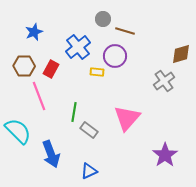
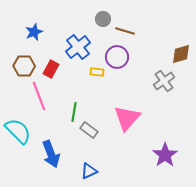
purple circle: moved 2 px right, 1 px down
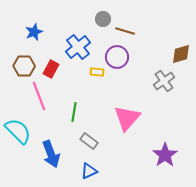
gray rectangle: moved 11 px down
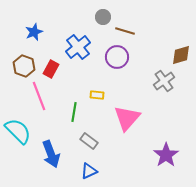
gray circle: moved 2 px up
brown diamond: moved 1 px down
brown hexagon: rotated 20 degrees clockwise
yellow rectangle: moved 23 px down
purple star: moved 1 px right
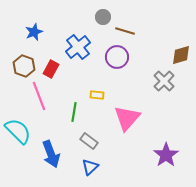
gray cross: rotated 10 degrees counterclockwise
blue triangle: moved 1 px right, 4 px up; rotated 18 degrees counterclockwise
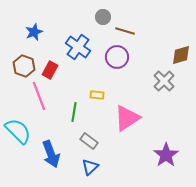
blue cross: rotated 15 degrees counterclockwise
red rectangle: moved 1 px left, 1 px down
pink triangle: rotated 16 degrees clockwise
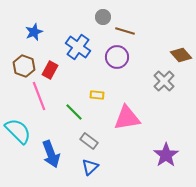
brown diamond: rotated 65 degrees clockwise
green line: rotated 54 degrees counterclockwise
pink triangle: rotated 24 degrees clockwise
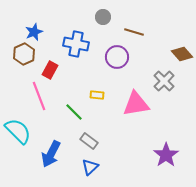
brown line: moved 9 px right, 1 px down
blue cross: moved 2 px left, 3 px up; rotated 25 degrees counterclockwise
brown diamond: moved 1 px right, 1 px up
brown hexagon: moved 12 px up; rotated 15 degrees clockwise
pink triangle: moved 9 px right, 14 px up
blue arrow: rotated 48 degrees clockwise
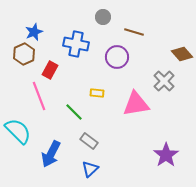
yellow rectangle: moved 2 px up
blue triangle: moved 2 px down
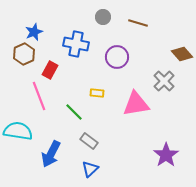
brown line: moved 4 px right, 9 px up
cyan semicircle: rotated 36 degrees counterclockwise
